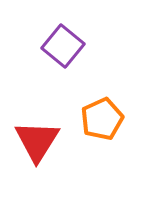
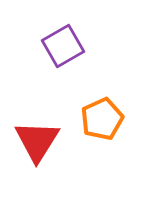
purple square: rotated 21 degrees clockwise
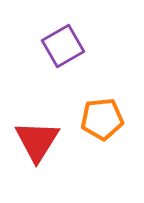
orange pentagon: rotated 18 degrees clockwise
